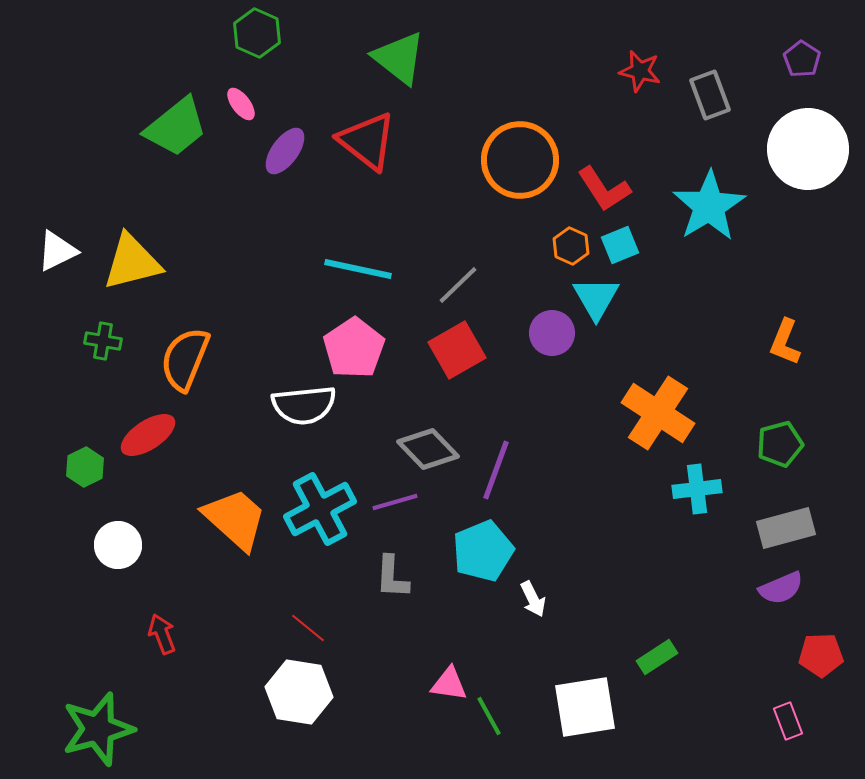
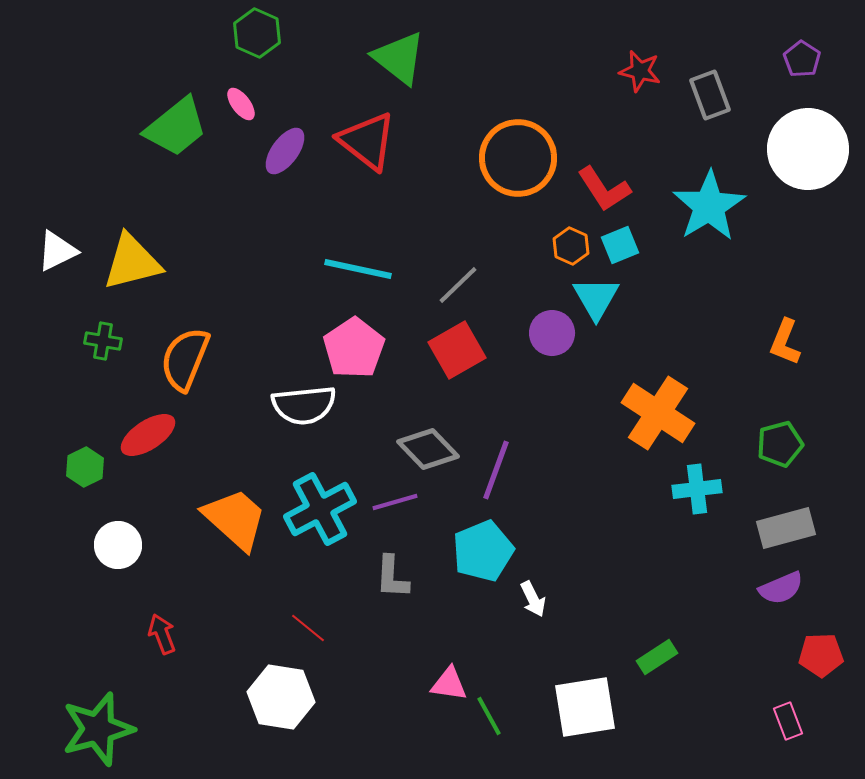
orange circle at (520, 160): moved 2 px left, 2 px up
white hexagon at (299, 692): moved 18 px left, 5 px down
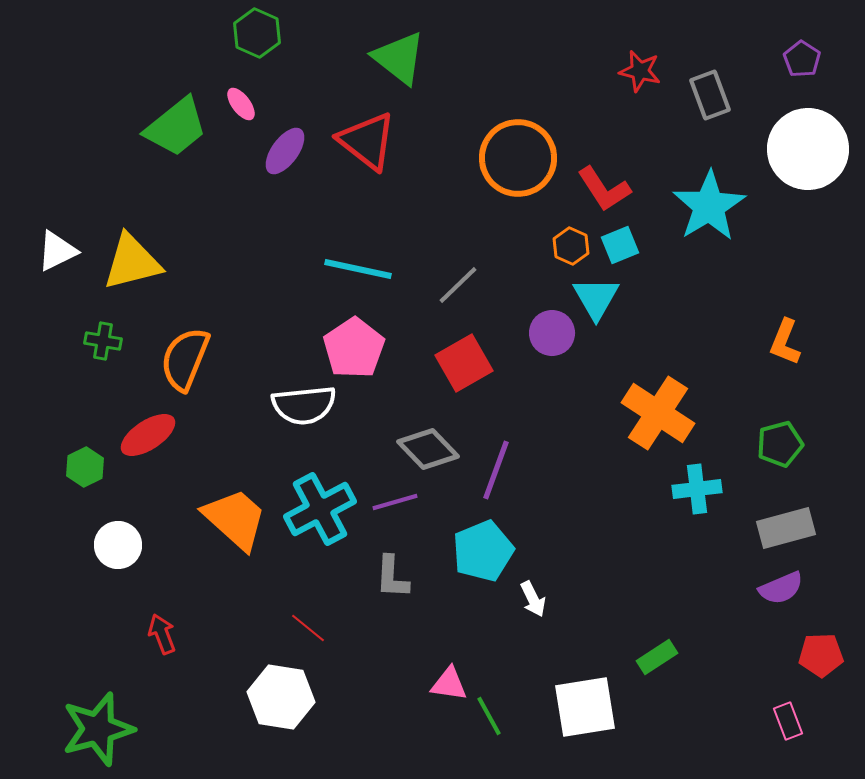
red square at (457, 350): moved 7 px right, 13 px down
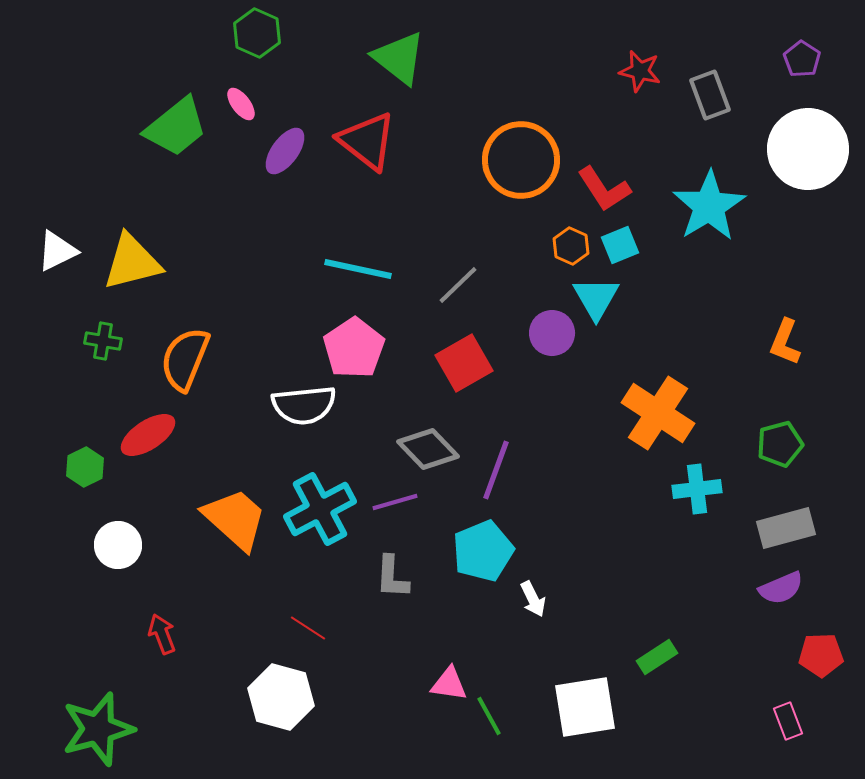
orange circle at (518, 158): moved 3 px right, 2 px down
red line at (308, 628): rotated 6 degrees counterclockwise
white hexagon at (281, 697): rotated 6 degrees clockwise
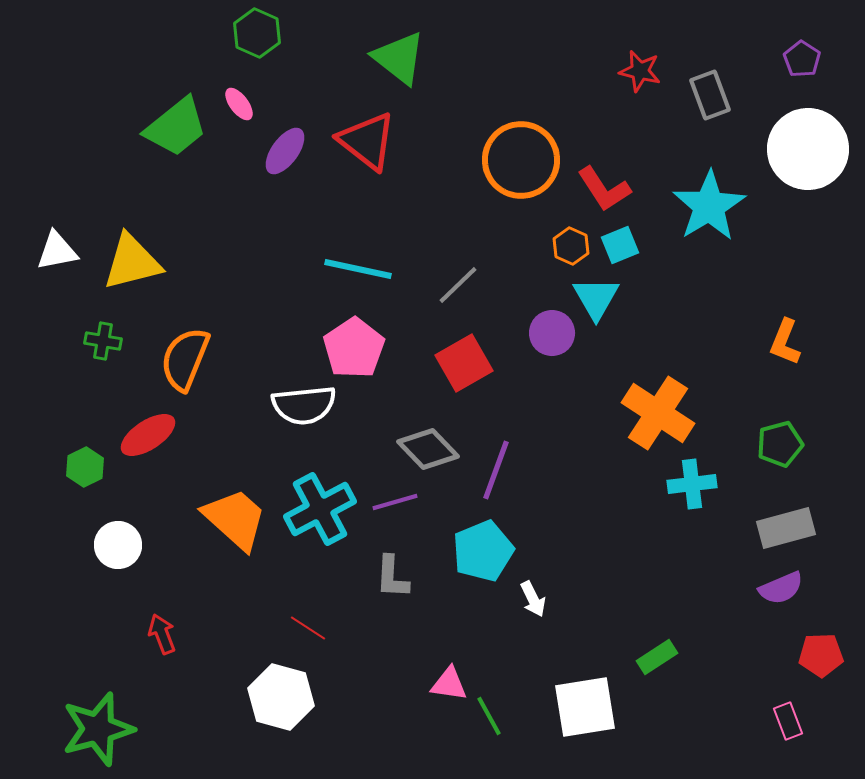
pink ellipse at (241, 104): moved 2 px left
white triangle at (57, 251): rotated 15 degrees clockwise
cyan cross at (697, 489): moved 5 px left, 5 px up
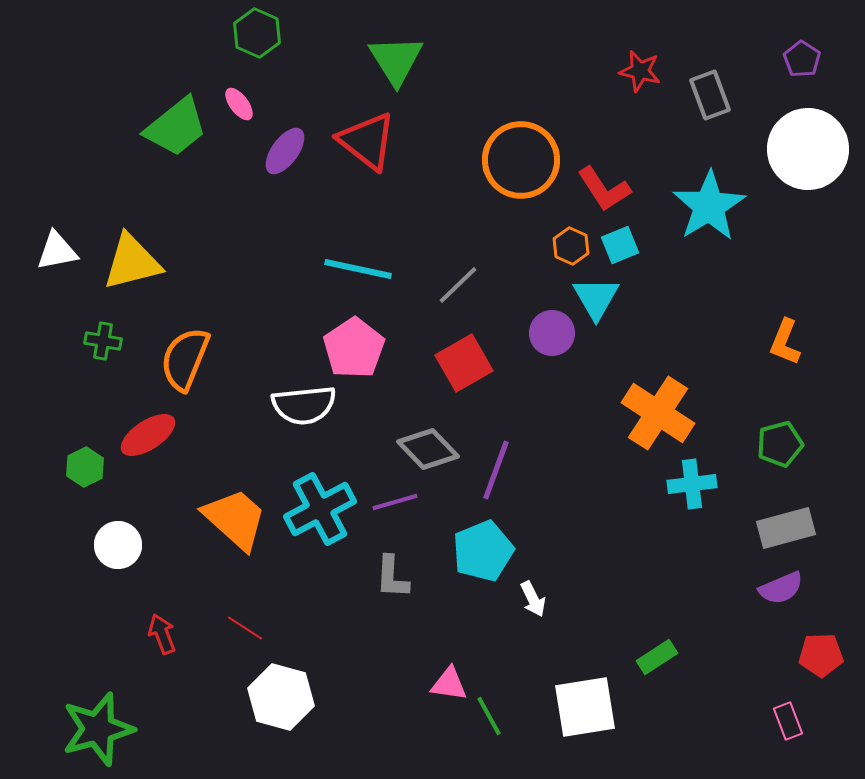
green triangle at (399, 58): moved 3 px left, 2 px down; rotated 20 degrees clockwise
red line at (308, 628): moved 63 px left
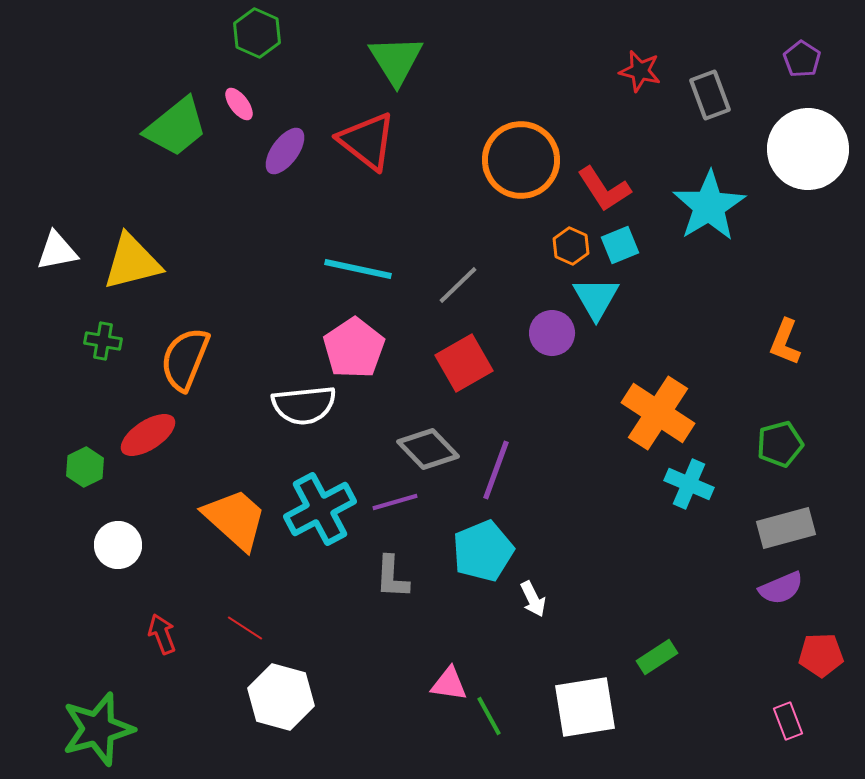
cyan cross at (692, 484): moved 3 px left; rotated 30 degrees clockwise
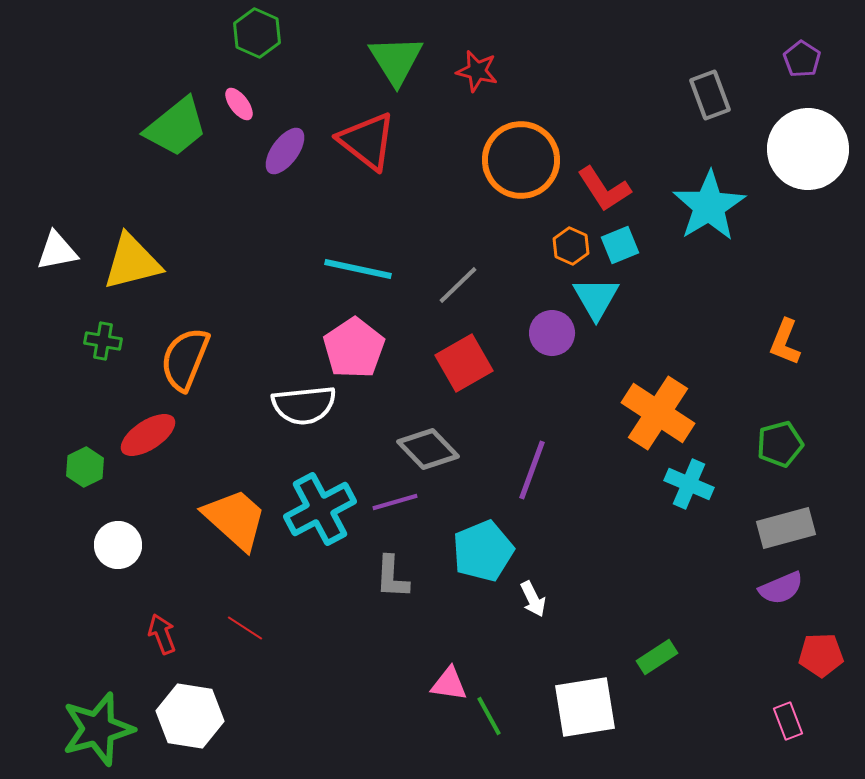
red star at (640, 71): moved 163 px left
purple line at (496, 470): moved 36 px right
white hexagon at (281, 697): moved 91 px left, 19 px down; rotated 6 degrees counterclockwise
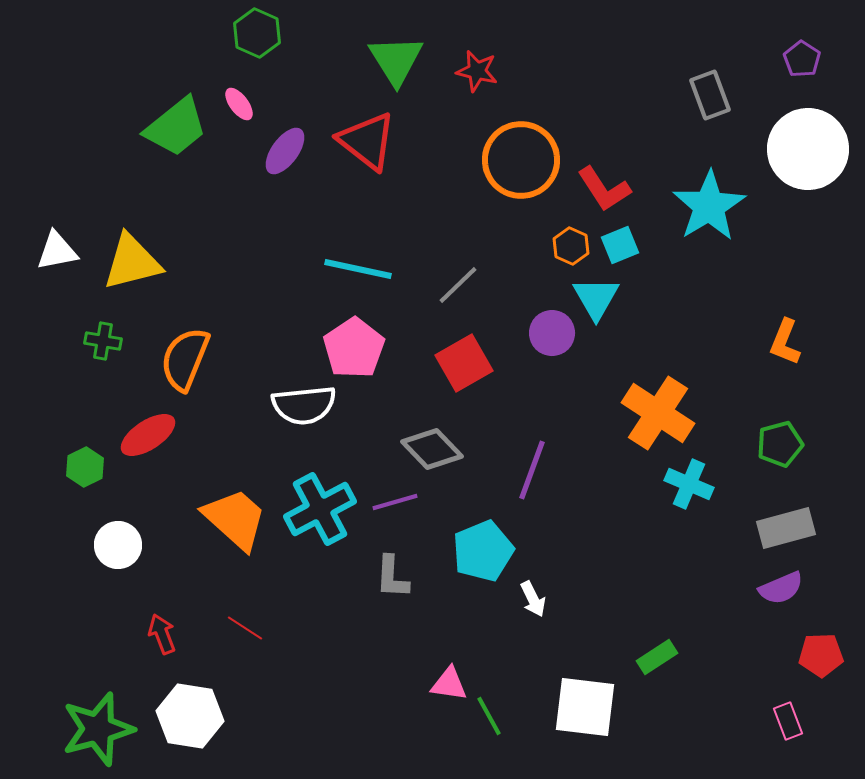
gray diamond at (428, 449): moved 4 px right
white square at (585, 707): rotated 16 degrees clockwise
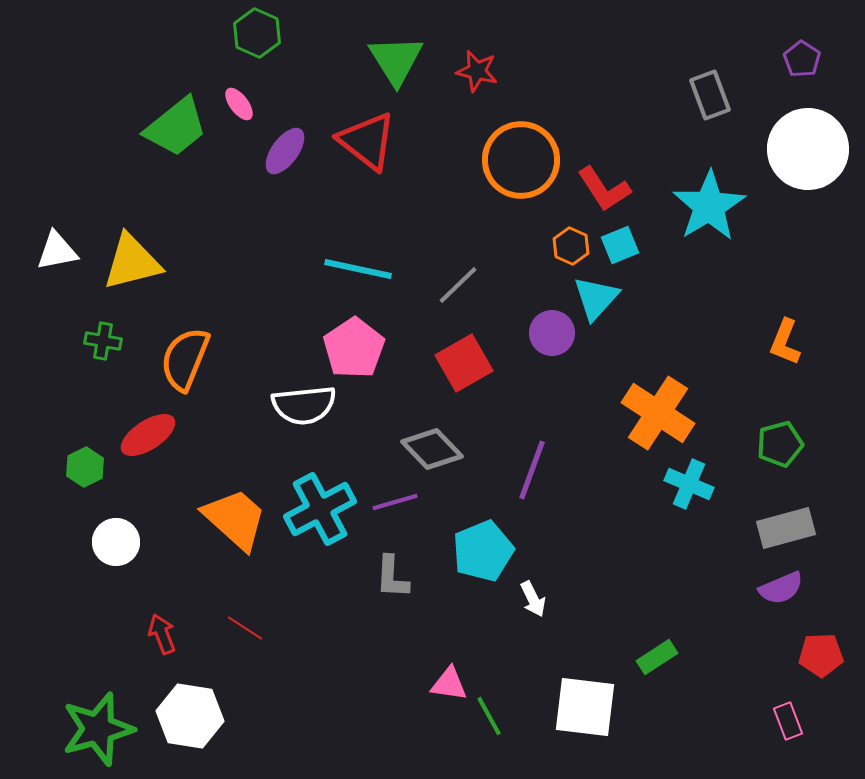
cyan triangle at (596, 298): rotated 12 degrees clockwise
white circle at (118, 545): moved 2 px left, 3 px up
